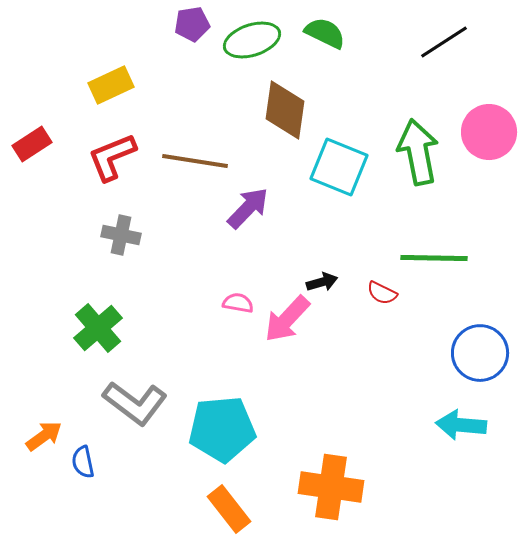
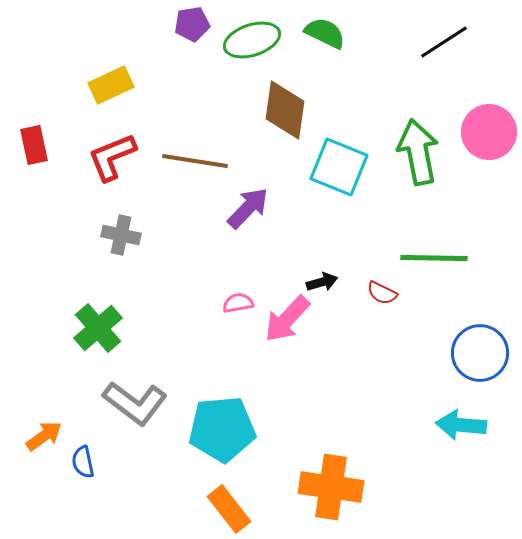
red rectangle: moved 2 px right, 1 px down; rotated 69 degrees counterclockwise
pink semicircle: rotated 20 degrees counterclockwise
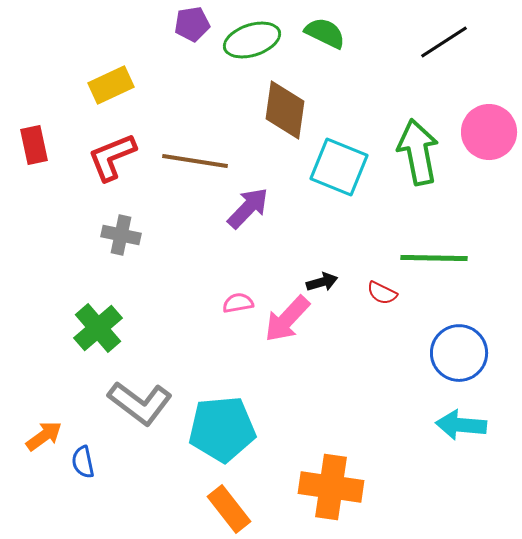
blue circle: moved 21 px left
gray L-shape: moved 5 px right
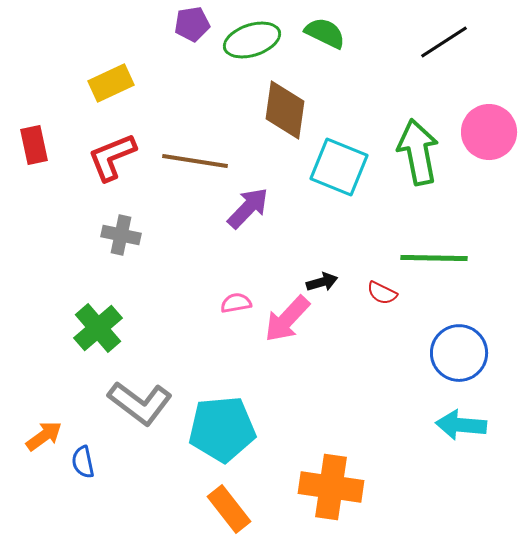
yellow rectangle: moved 2 px up
pink semicircle: moved 2 px left
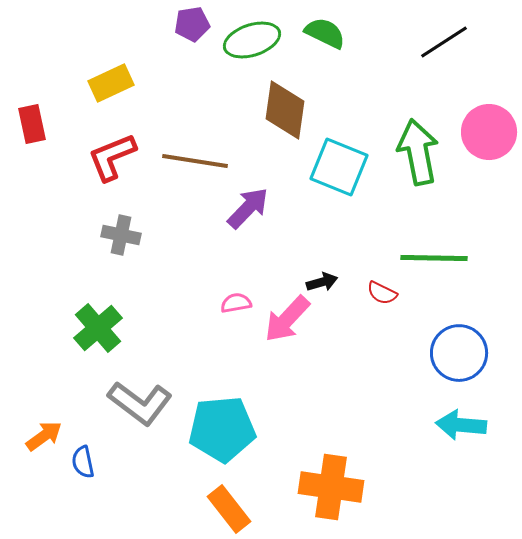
red rectangle: moved 2 px left, 21 px up
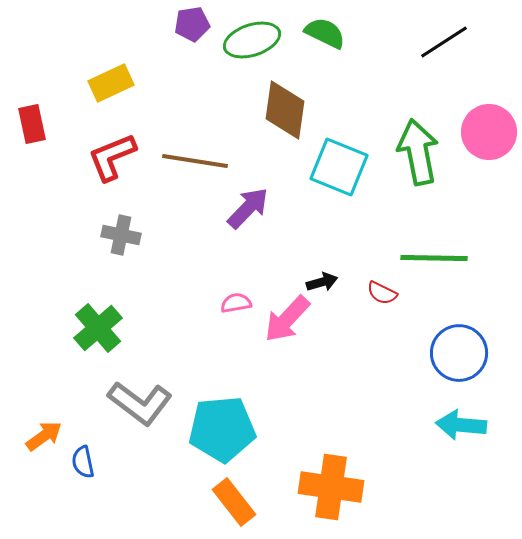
orange rectangle: moved 5 px right, 7 px up
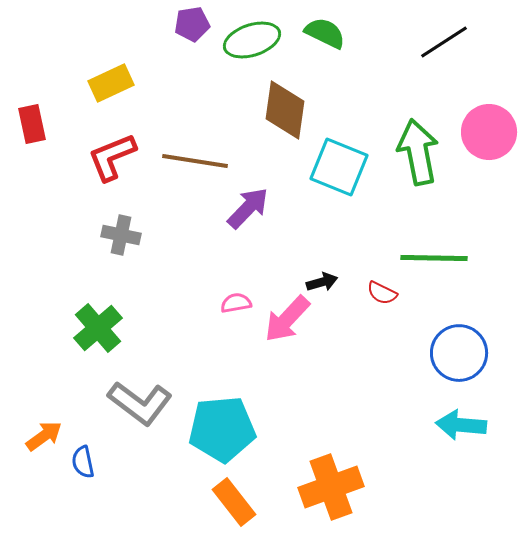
orange cross: rotated 28 degrees counterclockwise
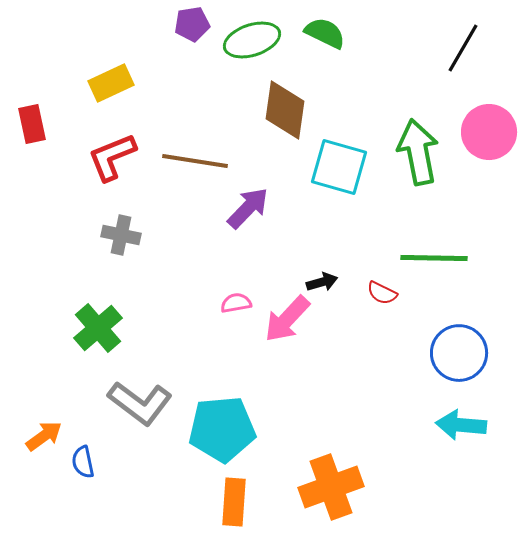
black line: moved 19 px right, 6 px down; rotated 27 degrees counterclockwise
cyan square: rotated 6 degrees counterclockwise
orange rectangle: rotated 42 degrees clockwise
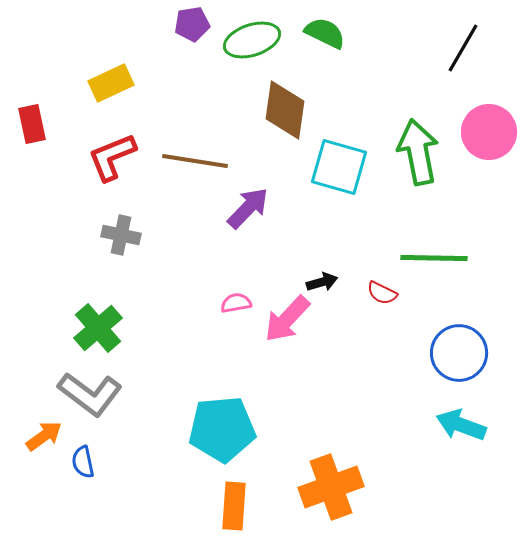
gray L-shape: moved 50 px left, 9 px up
cyan arrow: rotated 15 degrees clockwise
orange rectangle: moved 4 px down
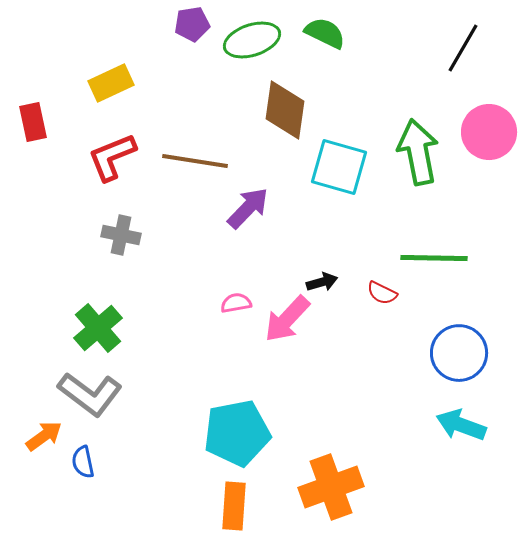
red rectangle: moved 1 px right, 2 px up
cyan pentagon: moved 15 px right, 4 px down; rotated 6 degrees counterclockwise
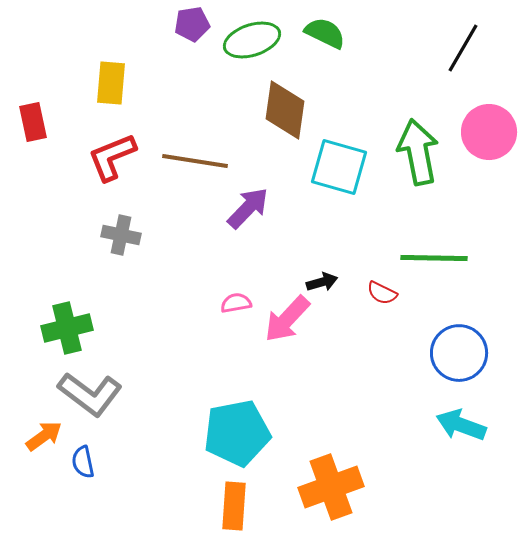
yellow rectangle: rotated 60 degrees counterclockwise
green cross: moved 31 px left; rotated 27 degrees clockwise
